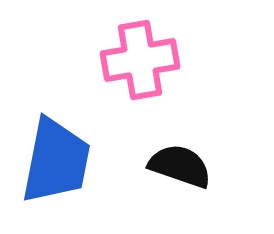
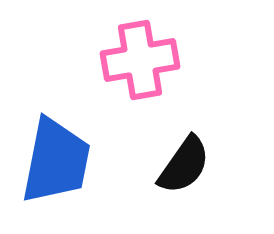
black semicircle: moved 4 px right, 1 px up; rotated 106 degrees clockwise
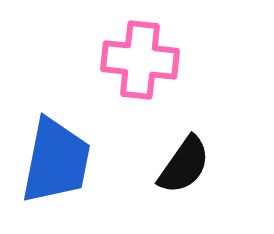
pink cross: rotated 16 degrees clockwise
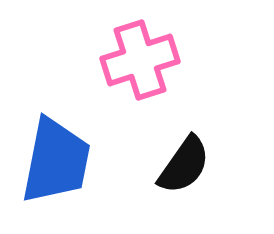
pink cross: rotated 24 degrees counterclockwise
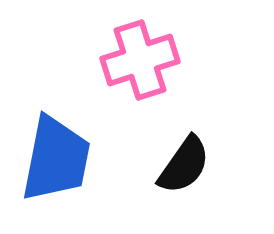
blue trapezoid: moved 2 px up
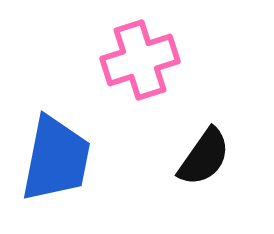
black semicircle: moved 20 px right, 8 px up
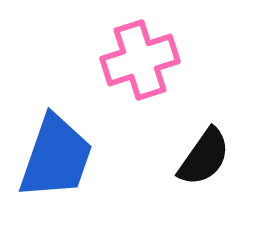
blue trapezoid: moved 2 px up; rotated 8 degrees clockwise
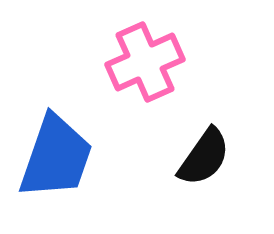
pink cross: moved 5 px right, 2 px down; rotated 6 degrees counterclockwise
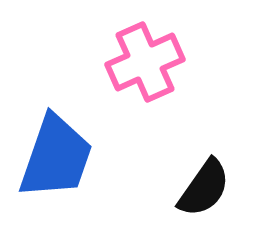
black semicircle: moved 31 px down
